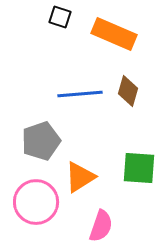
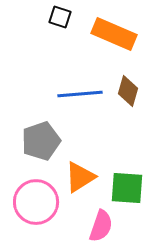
green square: moved 12 px left, 20 px down
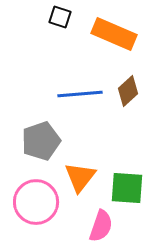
brown diamond: rotated 32 degrees clockwise
orange triangle: rotated 20 degrees counterclockwise
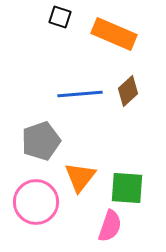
pink semicircle: moved 9 px right
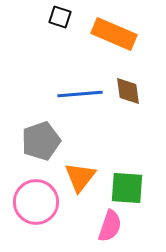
brown diamond: rotated 56 degrees counterclockwise
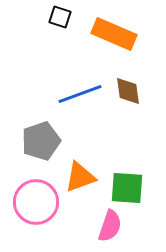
blue line: rotated 15 degrees counterclockwise
orange triangle: rotated 32 degrees clockwise
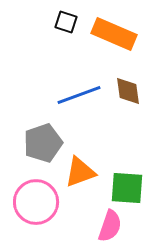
black square: moved 6 px right, 5 px down
blue line: moved 1 px left, 1 px down
gray pentagon: moved 2 px right, 2 px down
orange triangle: moved 5 px up
